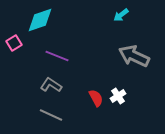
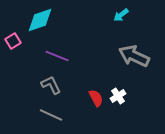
pink square: moved 1 px left, 2 px up
gray L-shape: rotated 30 degrees clockwise
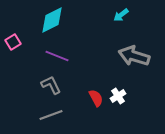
cyan diamond: moved 12 px right; rotated 8 degrees counterclockwise
pink square: moved 1 px down
gray arrow: rotated 8 degrees counterclockwise
gray line: rotated 45 degrees counterclockwise
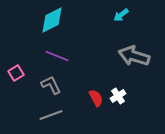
pink square: moved 3 px right, 31 px down
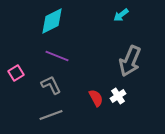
cyan diamond: moved 1 px down
gray arrow: moved 4 px left, 5 px down; rotated 84 degrees counterclockwise
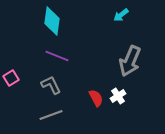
cyan diamond: rotated 56 degrees counterclockwise
pink square: moved 5 px left, 5 px down
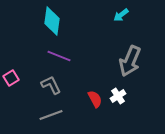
purple line: moved 2 px right
red semicircle: moved 1 px left, 1 px down
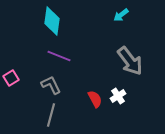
gray arrow: rotated 60 degrees counterclockwise
gray line: rotated 55 degrees counterclockwise
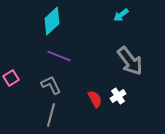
cyan diamond: rotated 40 degrees clockwise
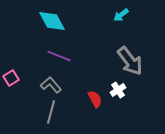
cyan diamond: rotated 76 degrees counterclockwise
gray L-shape: rotated 15 degrees counterclockwise
white cross: moved 6 px up
gray line: moved 3 px up
